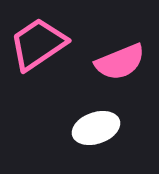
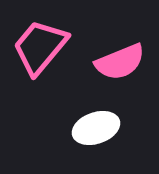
pink trapezoid: moved 2 px right, 3 px down; rotated 16 degrees counterclockwise
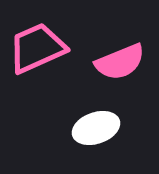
pink trapezoid: moved 3 px left, 1 px down; rotated 26 degrees clockwise
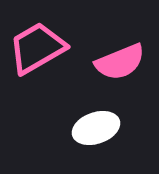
pink trapezoid: rotated 6 degrees counterclockwise
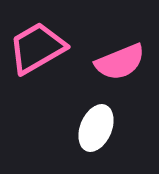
white ellipse: rotated 48 degrees counterclockwise
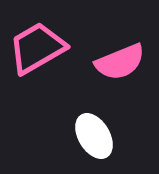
white ellipse: moved 2 px left, 8 px down; rotated 54 degrees counterclockwise
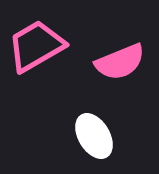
pink trapezoid: moved 1 px left, 2 px up
